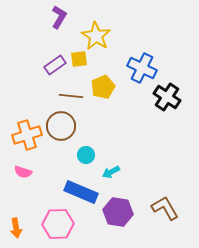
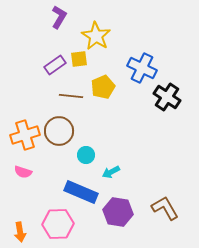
brown circle: moved 2 px left, 5 px down
orange cross: moved 2 px left
orange arrow: moved 4 px right, 4 px down
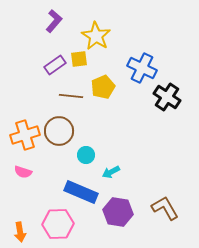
purple L-shape: moved 5 px left, 4 px down; rotated 10 degrees clockwise
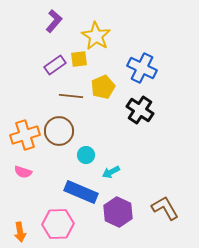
black cross: moved 27 px left, 13 px down
purple hexagon: rotated 16 degrees clockwise
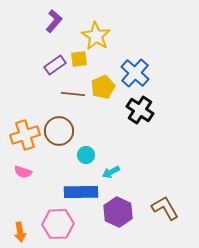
blue cross: moved 7 px left, 5 px down; rotated 16 degrees clockwise
brown line: moved 2 px right, 2 px up
blue rectangle: rotated 24 degrees counterclockwise
